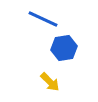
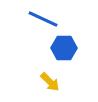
blue hexagon: rotated 10 degrees clockwise
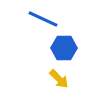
yellow arrow: moved 9 px right, 3 px up
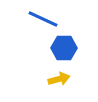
yellow arrow: rotated 60 degrees counterclockwise
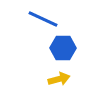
blue hexagon: moved 1 px left
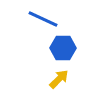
yellow arrow: rotated 30 degrees counterclockwise
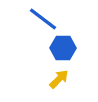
blue line: rotated 12 degrees clockwise
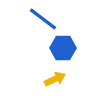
yellow arrow: moved 4 px left; rotated 20 degrees clockwise
